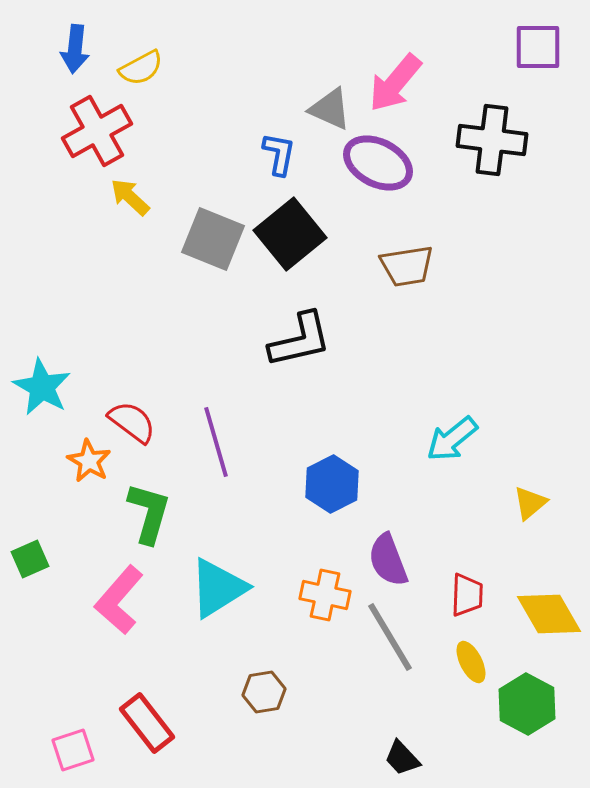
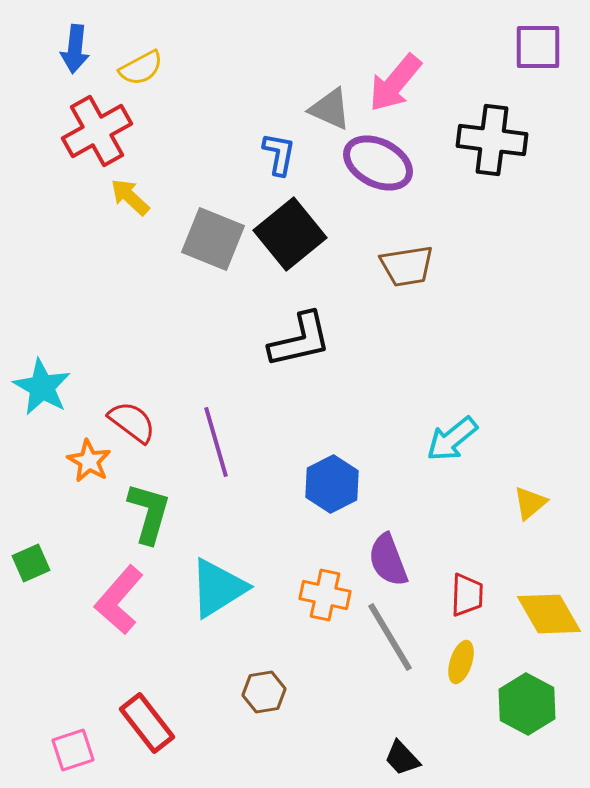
green square: moved 1 px right, 4 px down
yellow ellipse: moved 10 px left; rotated 45 degrees clockwise
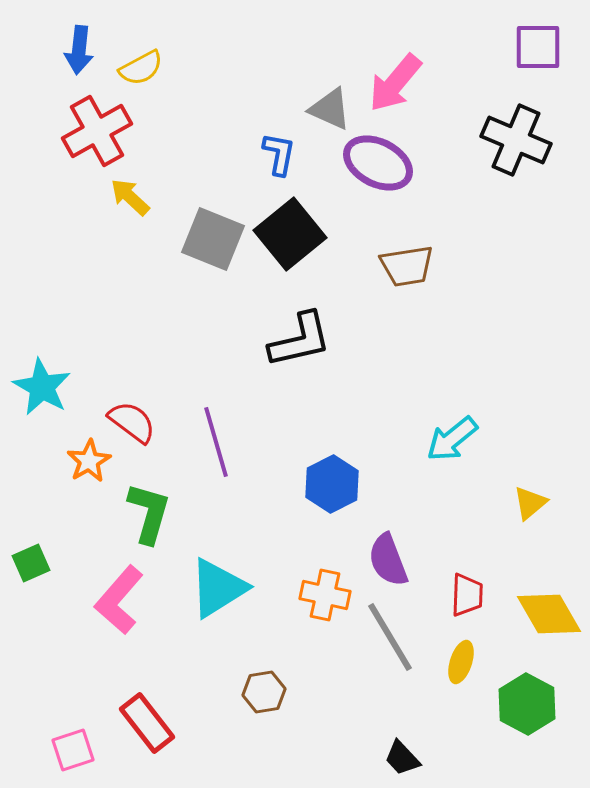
blue arrow: moved 4 px right, 1 px down
black cross: moved 24 px right; rotated 16 degrees clockwise
orange star: rotated 12 degrees clockwise
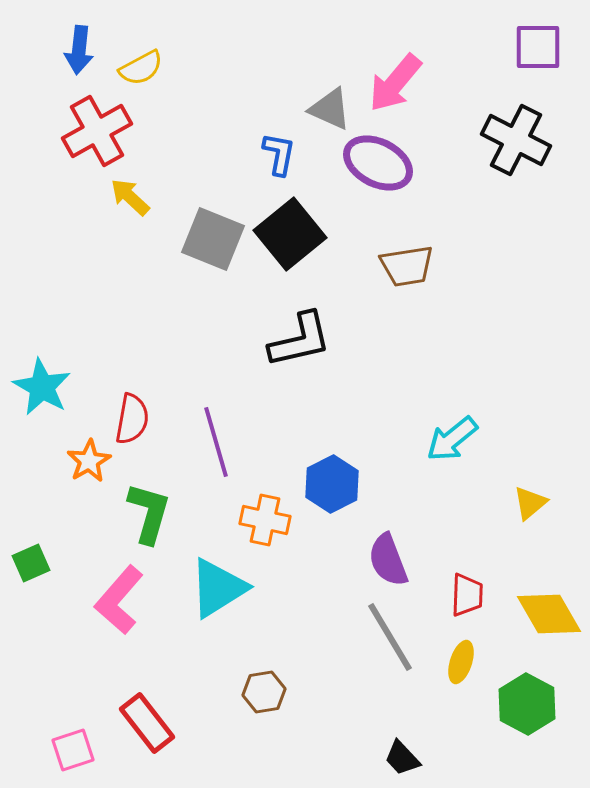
black cross: rotated 4 degrees clockwise
red semicircle: moved 3 px up; rotated 63 degrees clockwise
orange cross: moved 60 px left, 75 px up
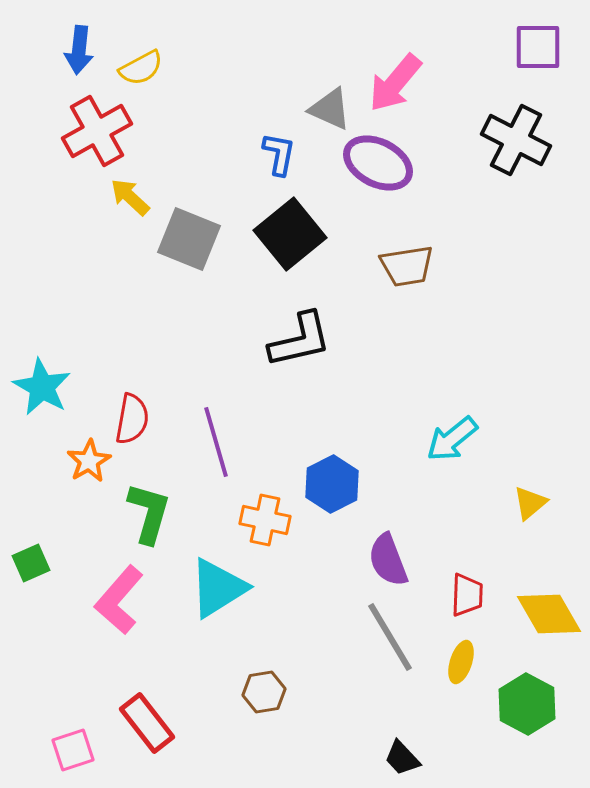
gray square: moved 24 px left
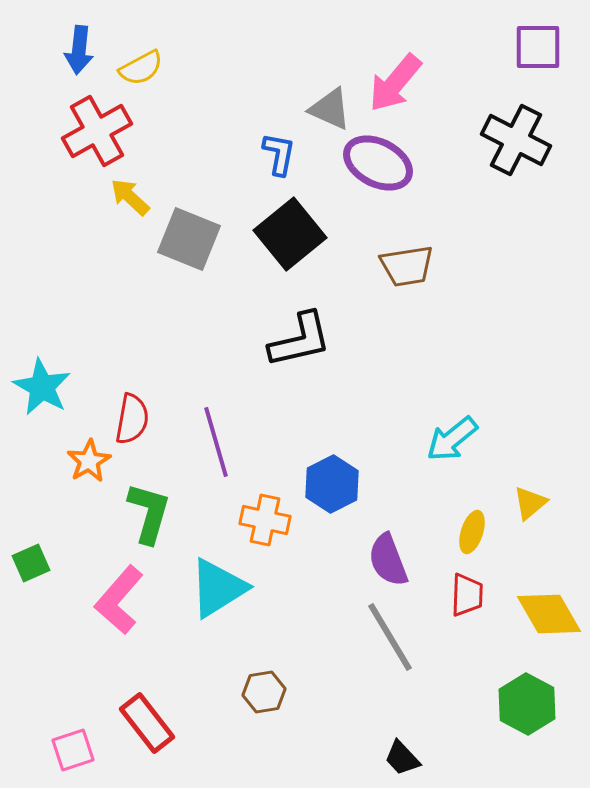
yellow ellipse: moved 11 px right, 130 px up
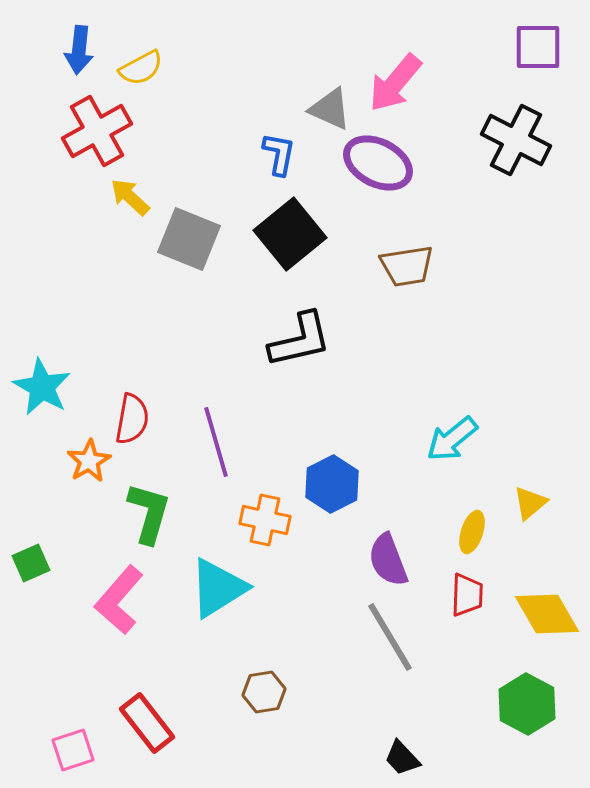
yellow diamond: moved 2 px left
